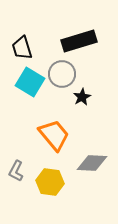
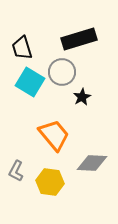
black rectangle: moved 2 px up
gray circle: moved 2 px up
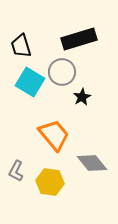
black trapezoid: moved 1 px left, 2 px up
gray diamond: rotated 48 degrees clockwise
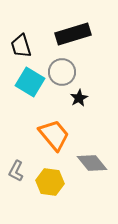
black rectangle: moved 6 px left, 5 px up
black star: moved 3 px left, 1 px down
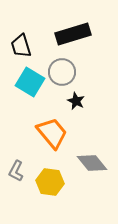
black star: moved 3 px left, 3 px down; rotated 18 degrees counterclockwise
orange trapezoid: moved 2 px left, 2 px up
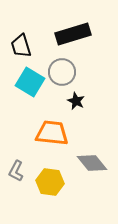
orange trapezoid: rotated 44 degrees counterclockwise
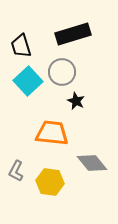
cyan square: moved 2 px left, 1 px up; rotated 16 degrees clockwise
